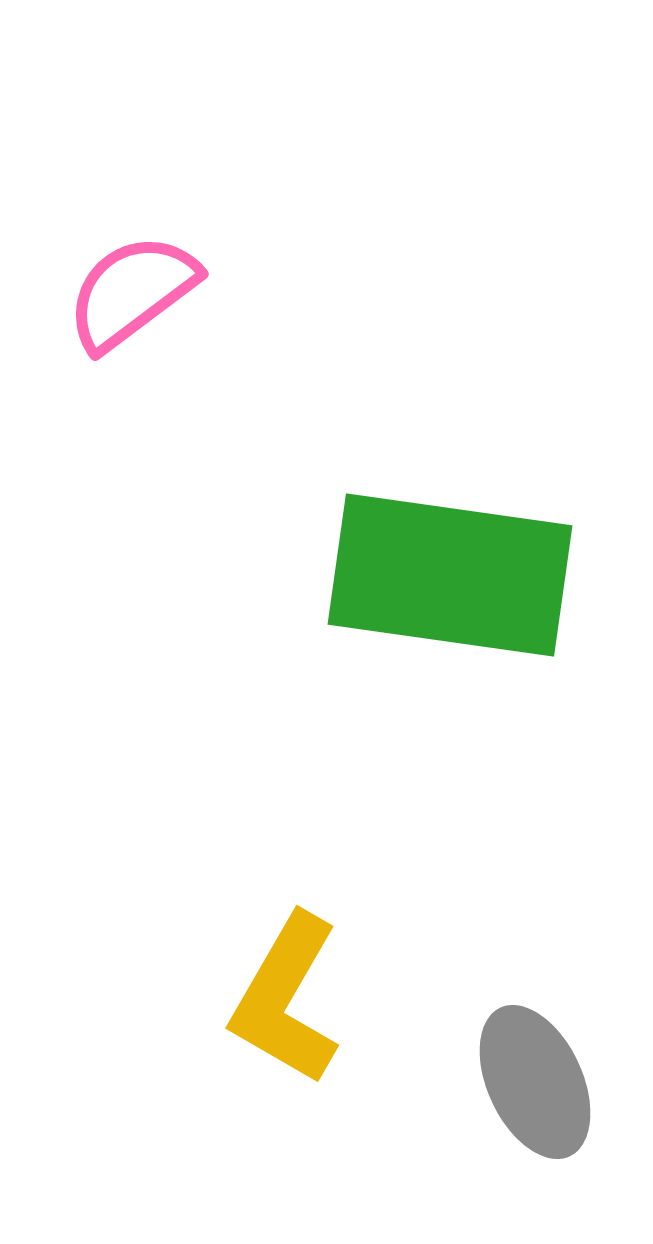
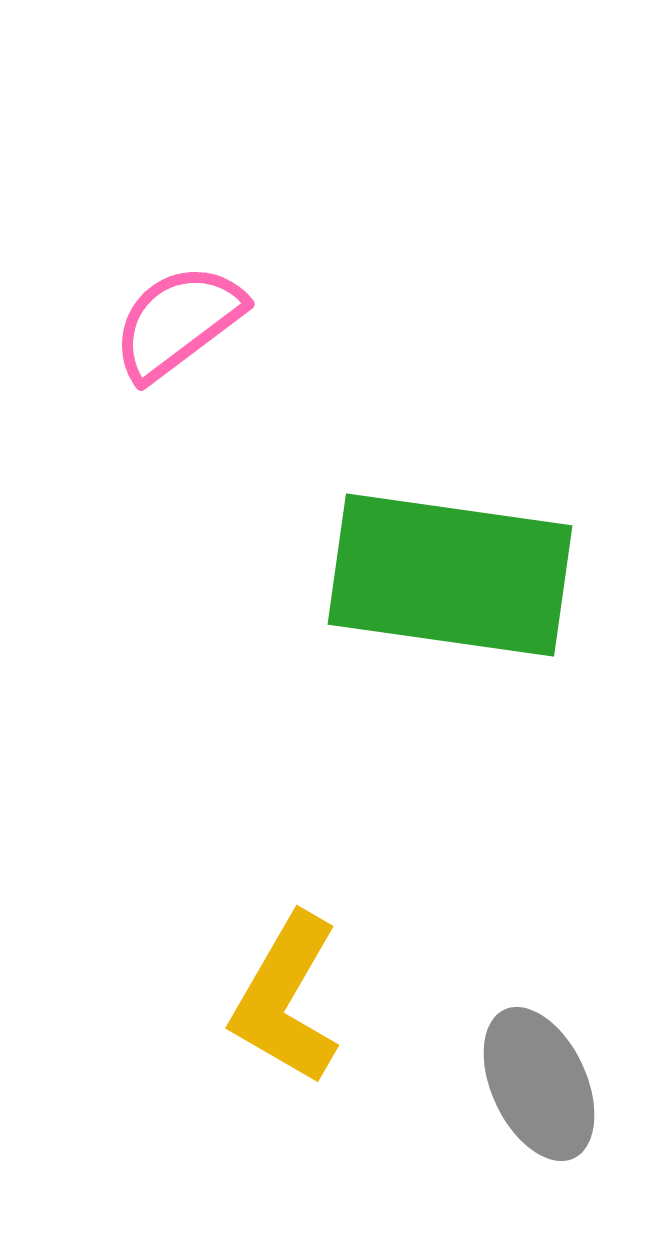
pink semicircle: moved 46 px right, 30 px down
gray ellipse: moved 4 px right, 2 px down
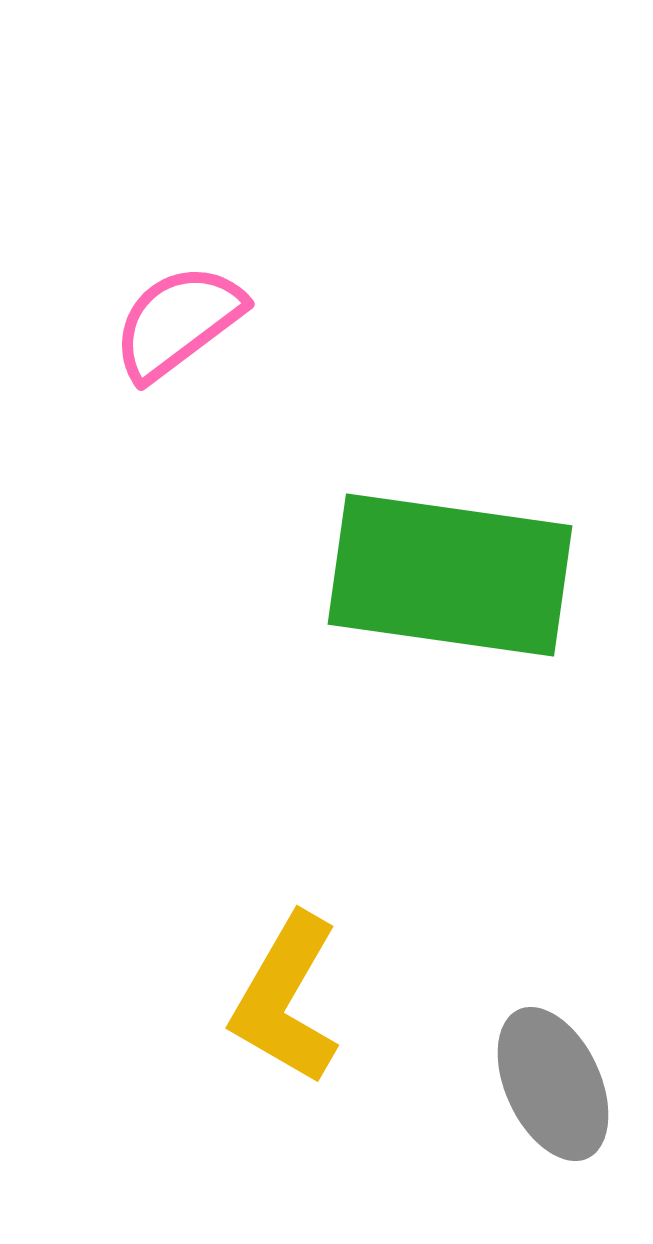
gray ellipse: moved 14 px right
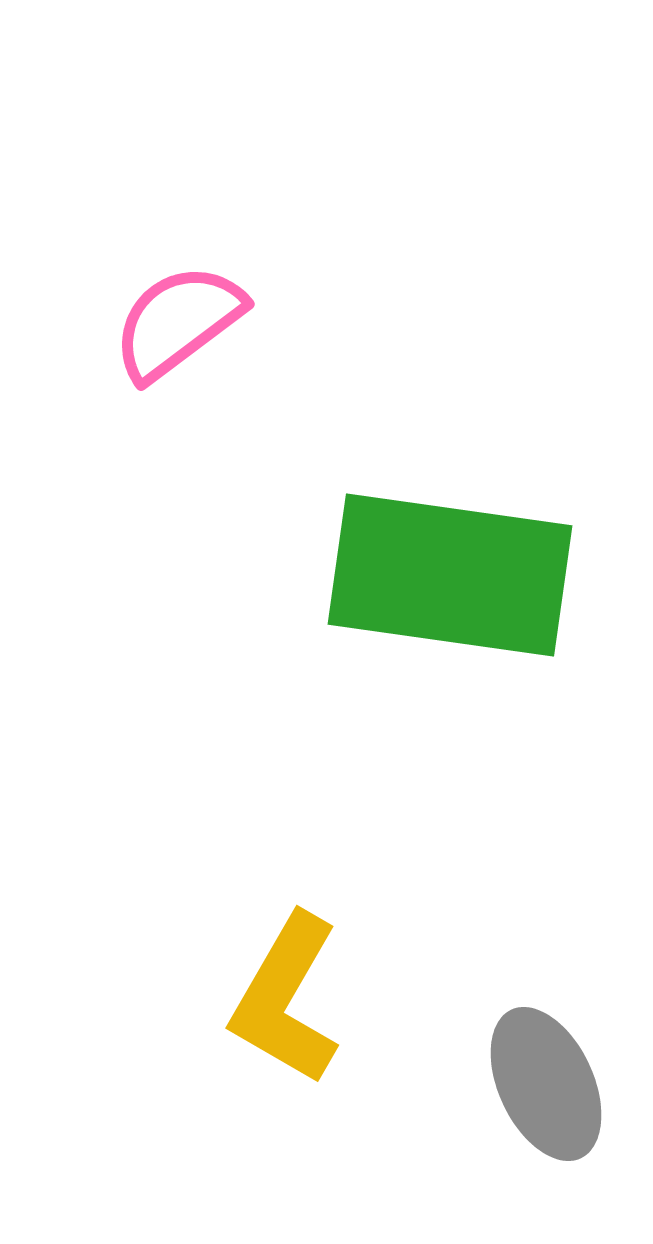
gray ellipse: moved 7 px left
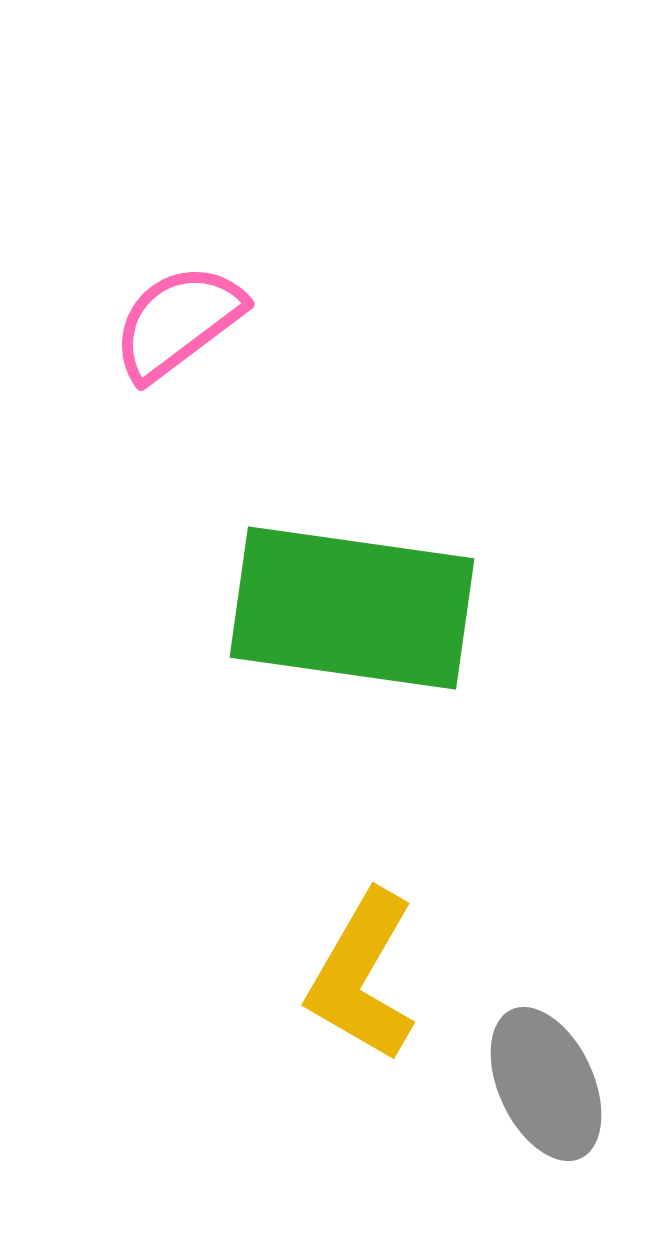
green rectangle: moved 98 px left, 33 px down
yellow L-shape: moved 76 px right, 23 px up
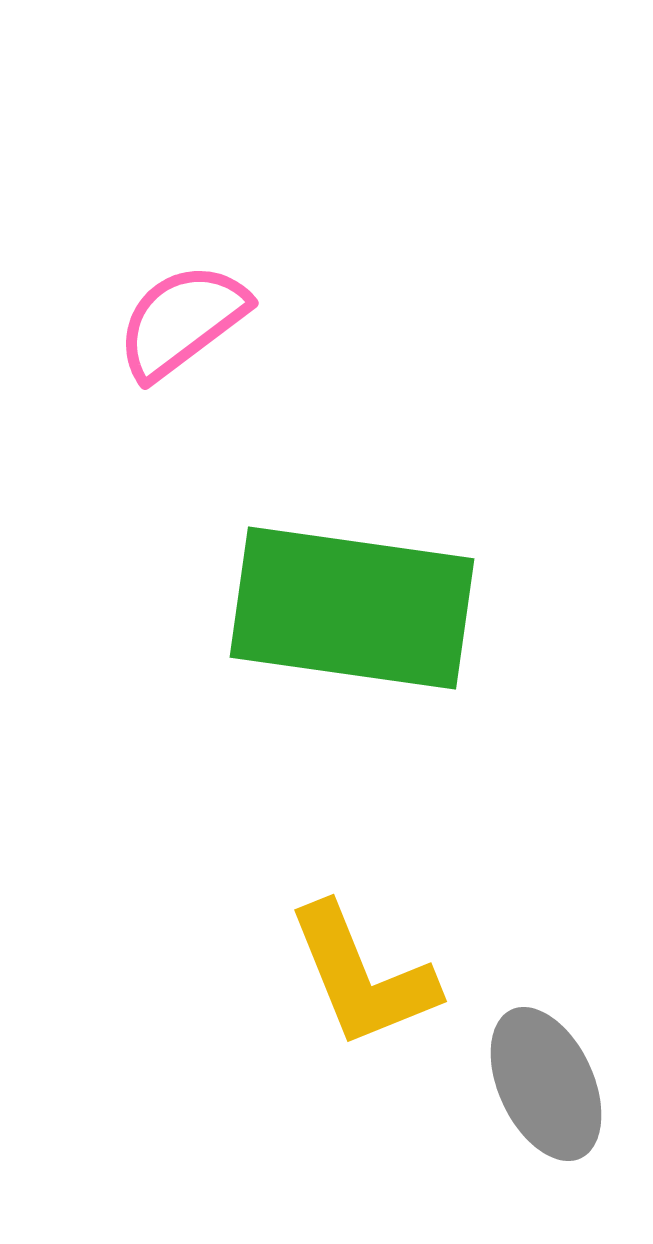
pink semicircle: moved 4 px right, 1 px up
yellow L-shape: rotated 52 degrees counterclockwise
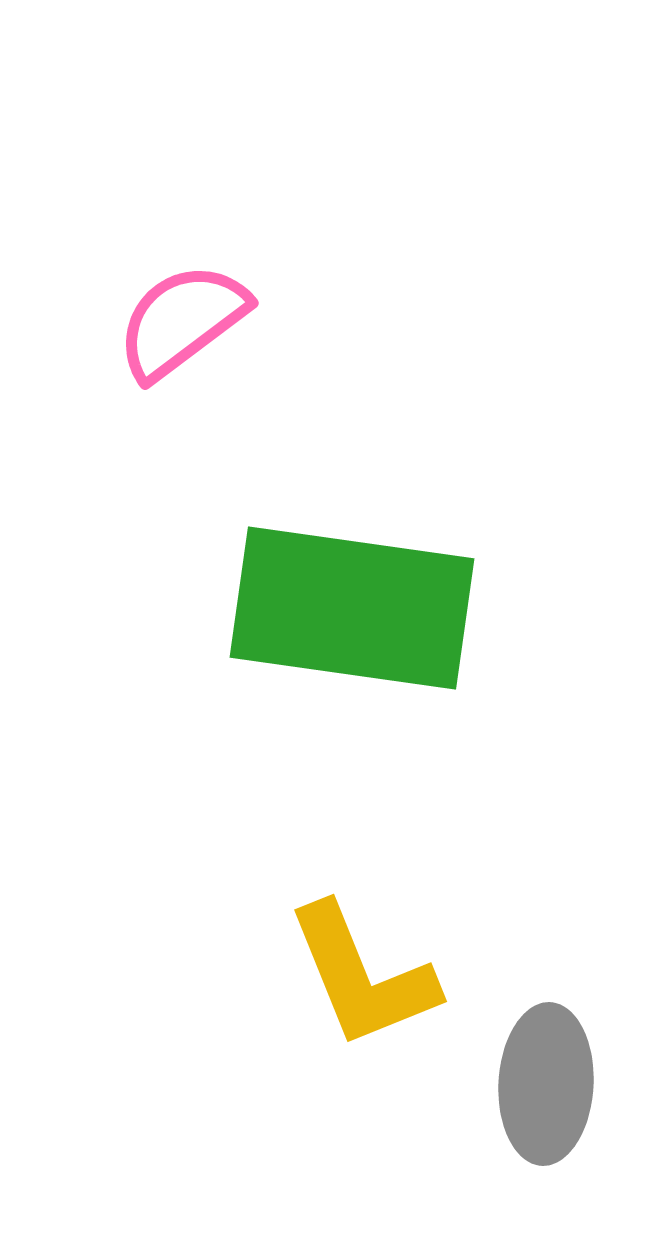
gray ellipse: rotated 28 degrees clockwise
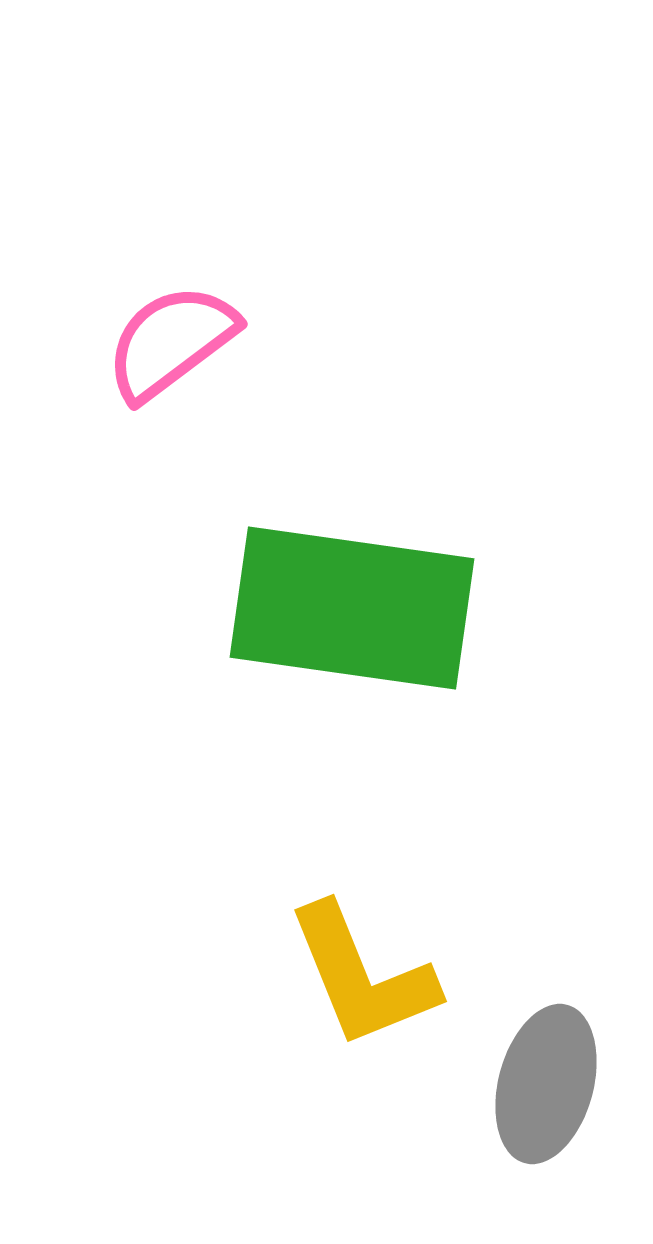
pink semicircle: moved 11 px left, 21 px down
gray ellipse: rotated 12 degrees clockwise
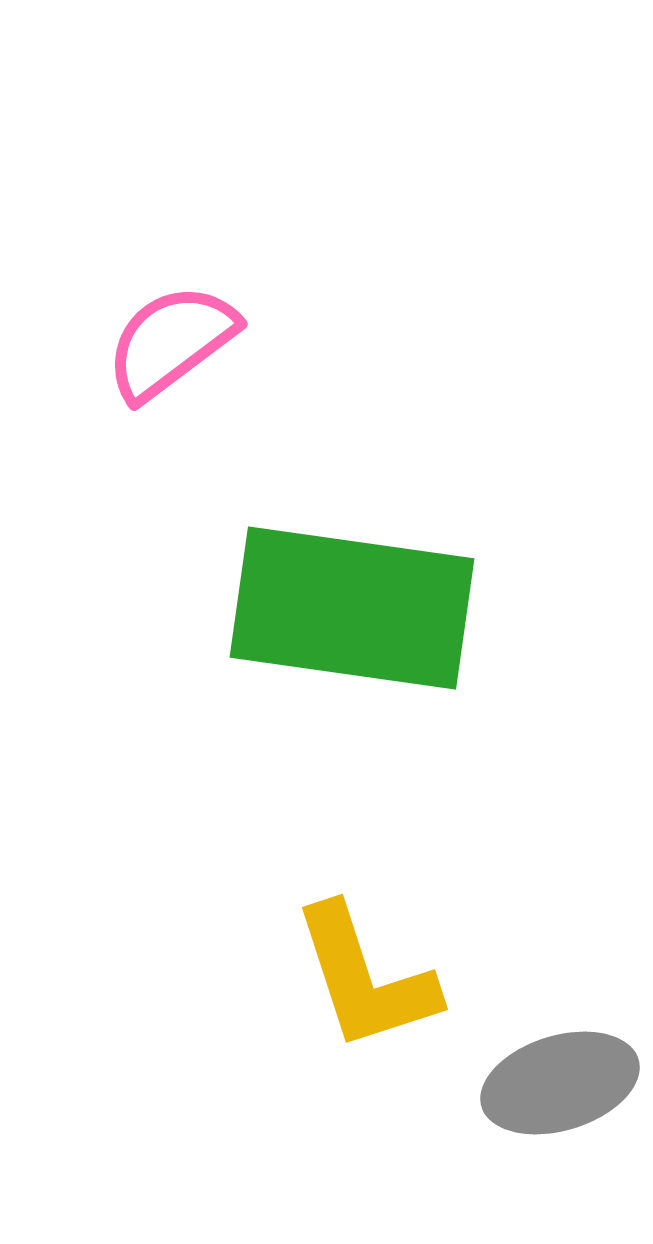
yellow L-shape: moved 3 px right, 2 px down; rotated 4 degrees clockwise
gray ellipse: moved 14 px right, 1 px up; rotated 58 degrees clockwise
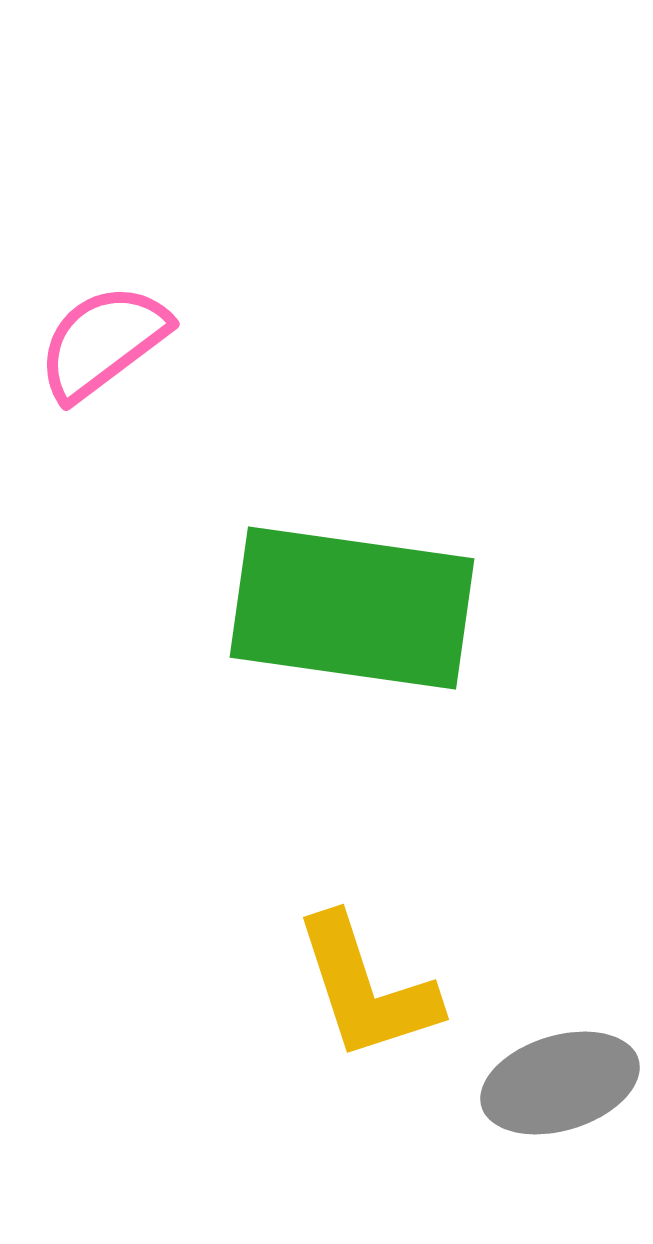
pink semicircle: moved 68 px left
yellow L-shape: moved 1 px right, 10 px down
